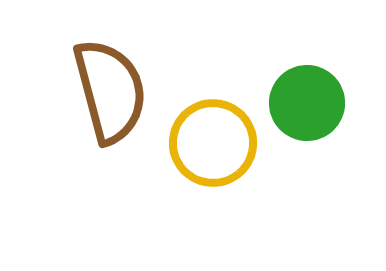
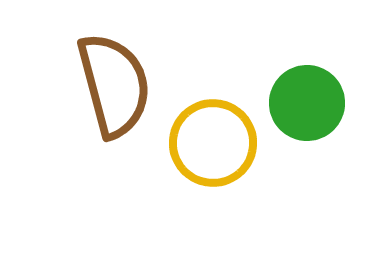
brown semicircle: moved 4 px right, 6 px up
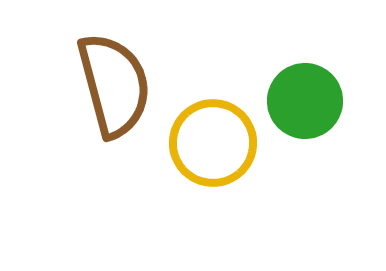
green circle: moved 2 px left, 2 px up
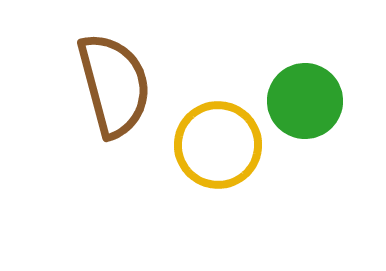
yellow circle: moved 5 px right, 2 px down
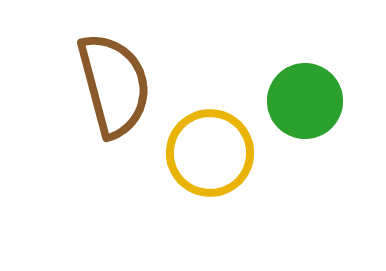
yellow circle: moved 8 px left, 8 px down
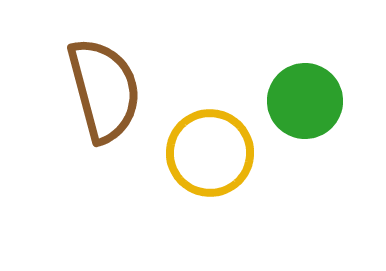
brown semicircle: moved 10 px left, 5 px down
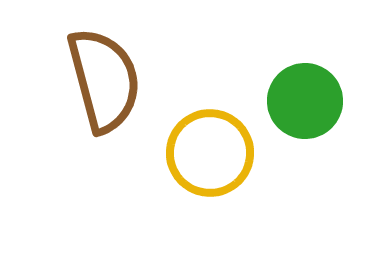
brown semicircle: moved 10 px up
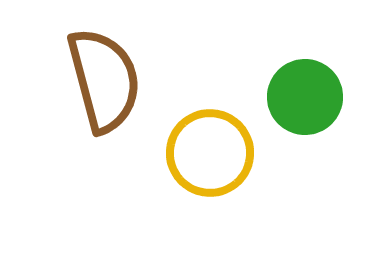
green circle: moved 4 px up
